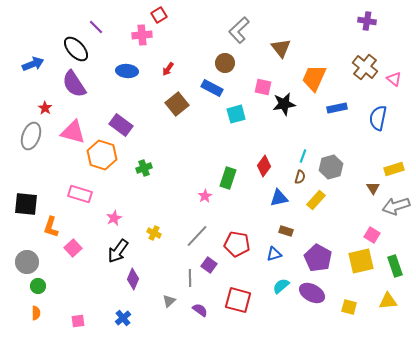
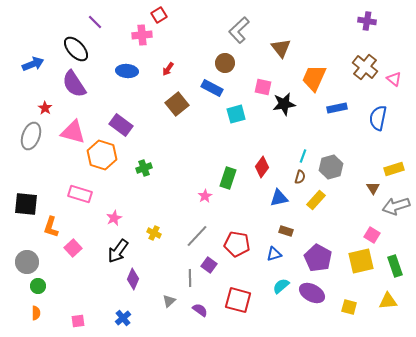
purple line at (96, 27): moved 1 px left, 5 px up
red diamond at (264, 166): moved 2 px left, 1 px down
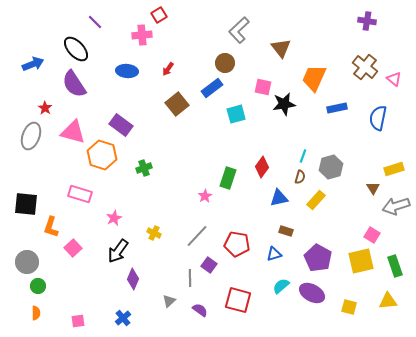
blue rectangle at (212, 88): rotated 65 degrees counterclockwise
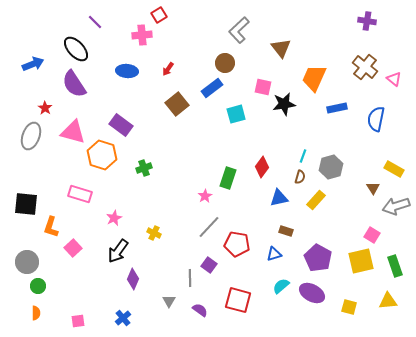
blue semicircle at (378, 118): moved 2 px left, 1 px down
yellow rectangle at (394, 169): rotated 48 degrees clockwise
gray line at (197, 236): moved 12 px right, 9 px up
gray triangle at (169, 301): rotated 16 degrees counterclockwise
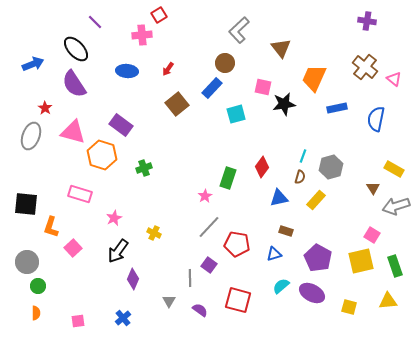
blue rectangle at (212, 88): rotated 10 degrees counterclockwise
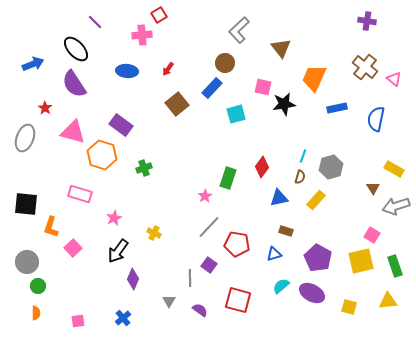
gray ellipse at (31, 136): moved 6 px left, 2 px down
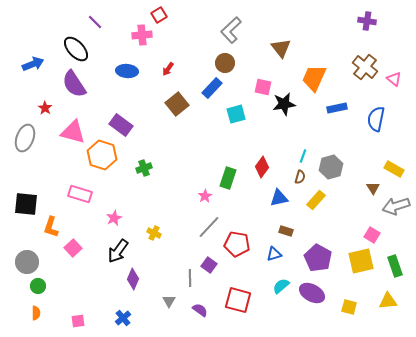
gray L-shape at (239, 30): moved 8 px left
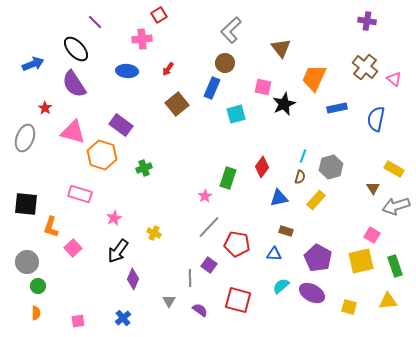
pink cross at (142, 35): moved 4 px down
blue rectangle at (212, 88): rotated 20 degrees counterclockwise
black star at (284, 104): rotated 15 degrees counterclockwise
blue triangle at (274, 254): rotated 21 degrees clockwise
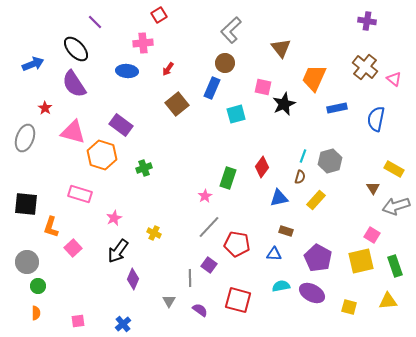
pink cross at (142, 39): moved 1 px right, 4 px down
gray hexagon at (331, 167): moved 1 px left, 6 px up
cyan semicircle at (281, 286): rotated 30 degrees clockwise
blue cross at (123, 318): moved 6 px down
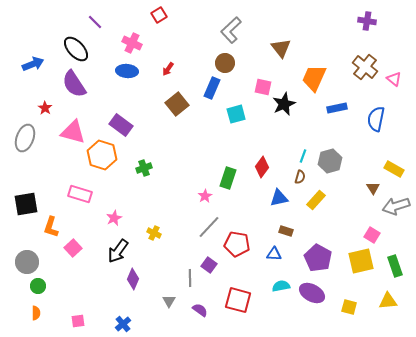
pink cross at (143, 43): moved 11 px left; rotated 30 degrees clockwise
black square at (26, 204): rotated 15 degrees counterclockwise
